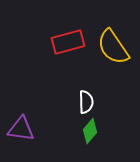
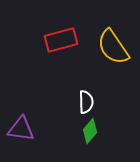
red rectangle: moved 7 px left, 2 px up
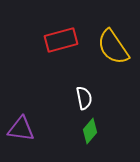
white semicircle: moved 2 px left, 4 px up; rotated 10 degrees counterclockwise
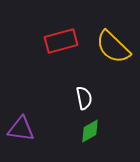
red rectangle: moved 1 px down
yellow semicircle: rotated 12 degrees counterclockwise
green diamond: rotated 20 degrees clockwise
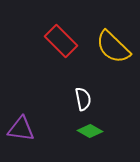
red rectangle: rotated 60 degrees clockwise
white semicircle: moved 1 px left, 1 px down
green diamond: rotated 60 degrees clockwise
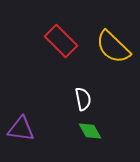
green diamond: rotated 30 degrees clockwise
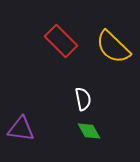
green diamond: moved 1 px left
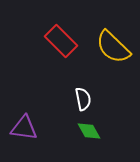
purple triangle: moved 3 px right, 1 px up
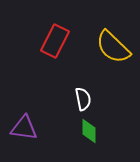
red rectangle: moved 6 px left; rotated 72 degrees clockwise
green diamond: rotated 30 degrees clockwise
